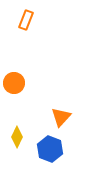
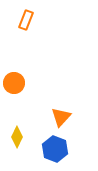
blue hexagon: moved 5 px right
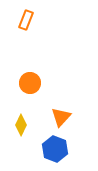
orange circle: moved 16 px right
yellow diamond: moved 4 px right, 12 px up
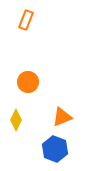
orange circle: moved 2 px left, 1 px up
orange triangle: moved 1 px right; rotated 25 degrees clockwise
yellow diamond: moved 5 px left, 5 px up
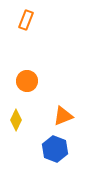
orange circle: moved 1 px left, 1 px up
orange triangle: moved 1 px right, 1 px up
